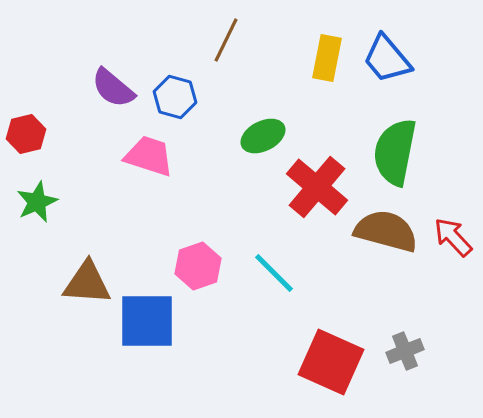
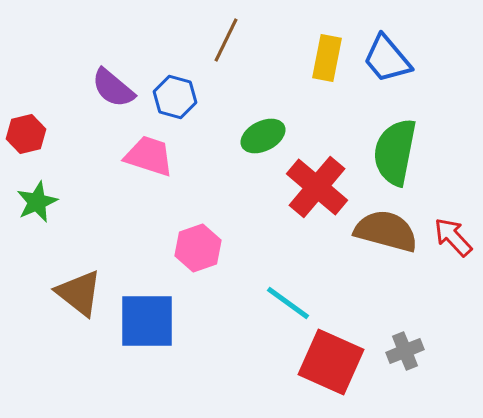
pink hexagon: moved 18 px up
cyan line: moved 14 px right, 30 px down; rotated 9 degrees counterclockwise
brown triangle: moved 8 px left, 10 px down; rotated 34 degrees clockwise
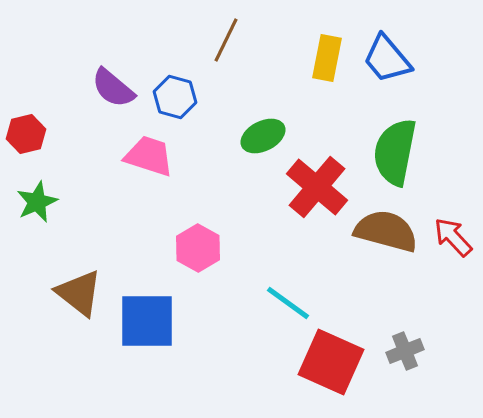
pink hexagon: rotated 12 degrees counterclockwise
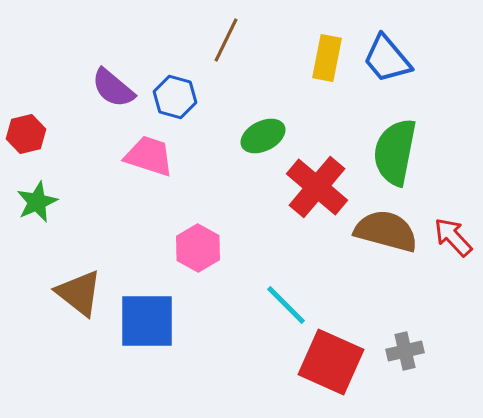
cyan line: moved 2 px left, 2 px down; rotated 9 degrees clockwise
gray cross: rotated 9 degrees clockwise
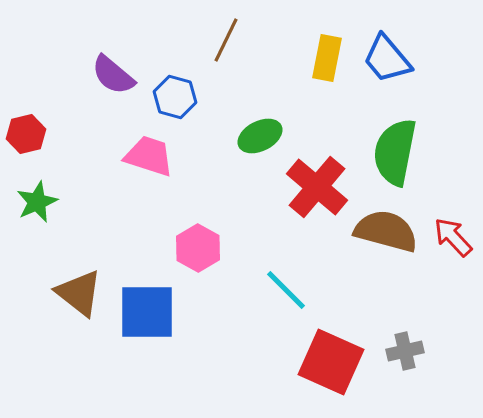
purple semicircle: moved 13 px up
green ellipse: moved 3 px left
cyan line: moved 15 px up
blue square: moved 9 px up
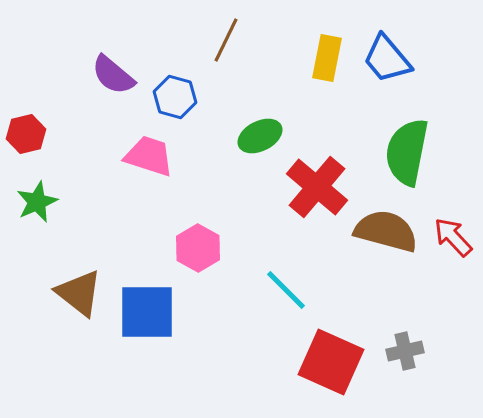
green semicircle: moved 12 px right
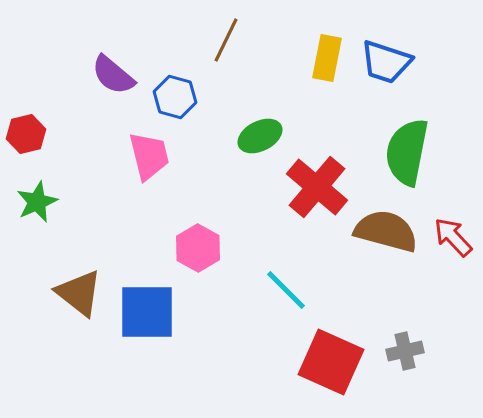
blue trapezoid: moved 1 px left, 3 px down; rotated 32 degrees counterclockwise
pink trapezoid: rotated 58 degrees clockwise
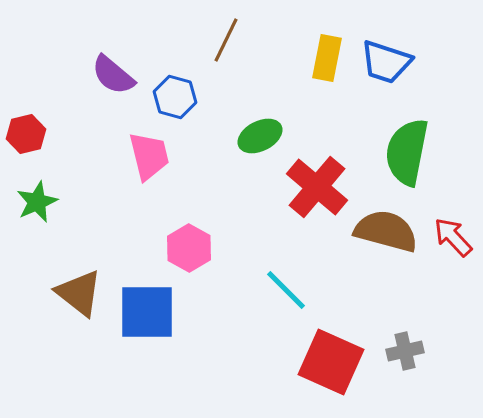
pink hexagon: moved 9 px left
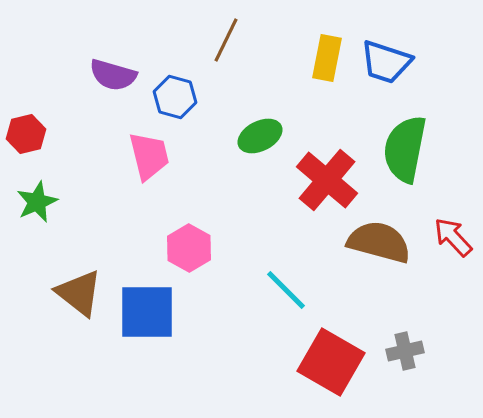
purple semicircle: rotated 24 degrees counterclockwise
green semicircle: moved 2 px left, 3 px up
red cross: moved 10 px right, 7 px up
brown semicircle: moved 7 px left, 11 px down
red square: rotated 6 degrees clockwise
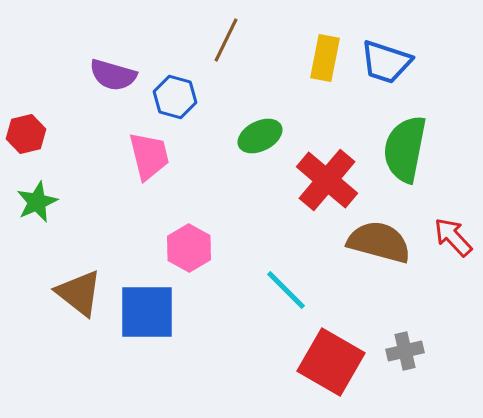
yellow rectangle: moved 2 px left
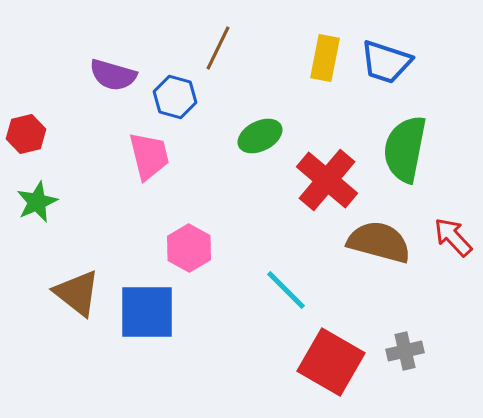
brown line: moved 8 px left, 8 px down
brown triangle: moved 2 px left
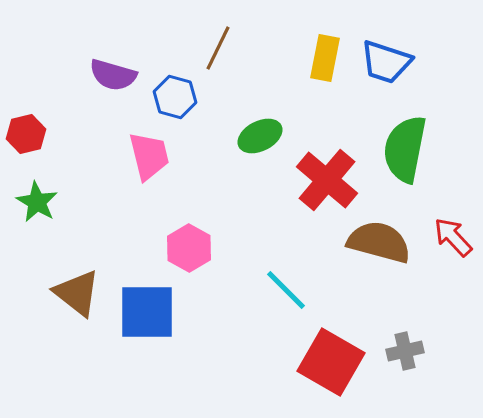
green star: rotated 18 degrees counterclockwise
